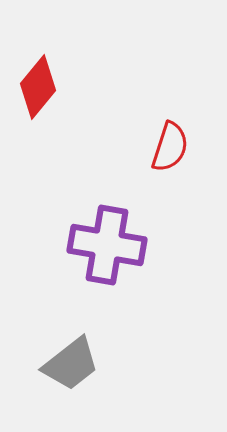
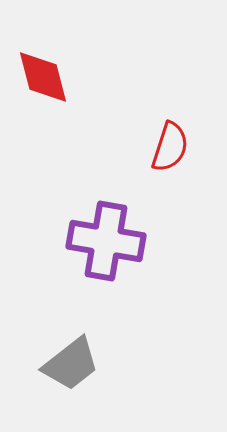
red diamond: moved 5 px right, 10 px up; rotated 54 degrees counterclockwise
purple cross: moved 1 px left, 4 px up
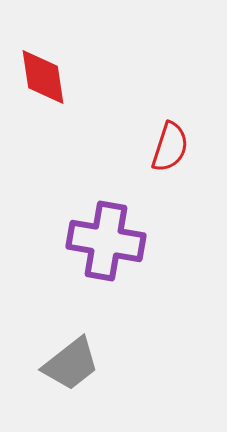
red diamond: rotated 6 degrees clockwise
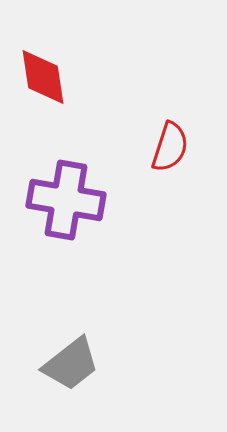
purple cross: moved 40 px left, 41 px up
